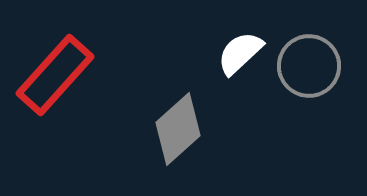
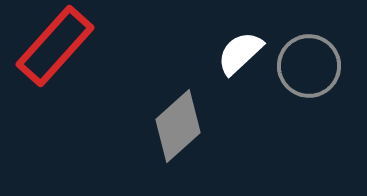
red rectangle: moved 29 px up
gray diamond: moved 3 px up
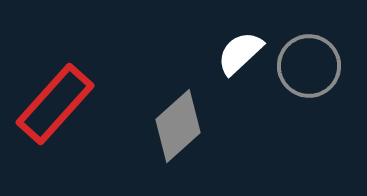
red rectangle: moved 58 px down
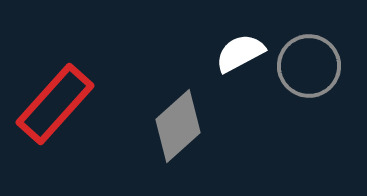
white semicircle: rotated 15 degrees clockwise
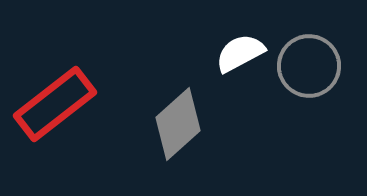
red rectangle: rotated 10 degrees clockwise
gray diamond: moved 2 px up
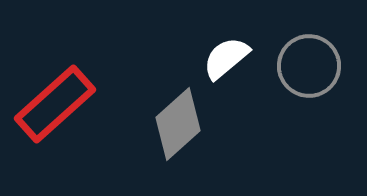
white semicircle: moved 14 px left, 5 px down; rotated 12 degrees counterclockwise
red rectangle: rotated 4 degrees counterclockwise
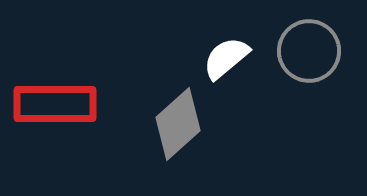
gray circle: moved 15 px up
red rectangle: rotated 42 degrees clockwise
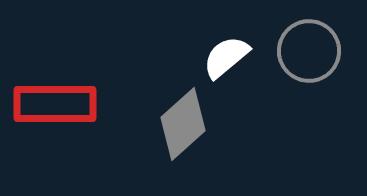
white semicircle: moved 1 px up
gray diamond: moved 5 px right
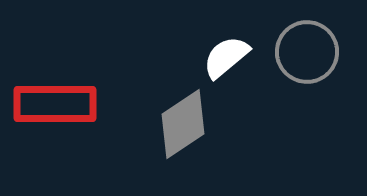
gray circle: moved 2 px left, 1 px down
gray diamond: rotated 8 degrees clockwise
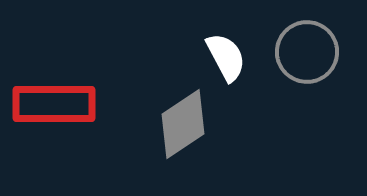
white semicircle: rotated 102 degrees clockwise
red rectangle: moved 1 px left
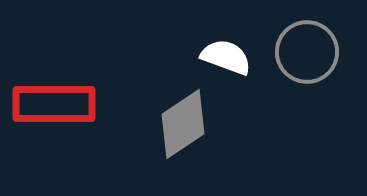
white semicircle: rotated 42 degrees counterclockwise
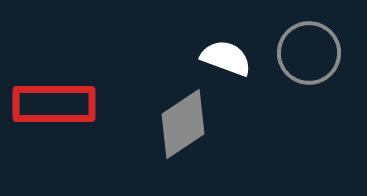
gray circle: moved 2 px right, 1 px down
white semicircle: moved 1 px down
